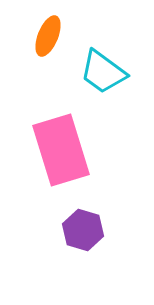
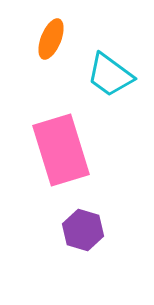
orange ellipse: moved 3 px right, 3 px down
cyan trapezoid: moved 7 px right, 3 px down
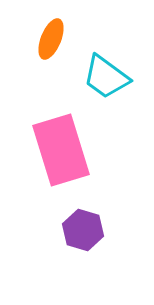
cyan trapezoid: moved 4 px left, 2 px down
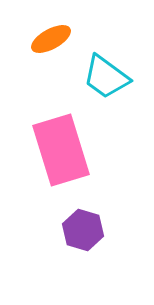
orange ellipse: rotated 39 degrees clockwise
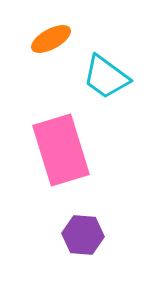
purple hexagon: moved 5 px down; rotated 12 degrees counterclockwise
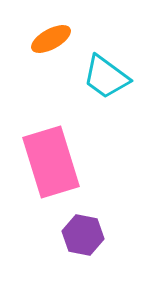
pink rectangle: moved 10 px left, 12 px down
purple hexagon: rotated 6 degrees clockwise
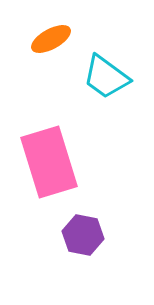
pink rectangle: moved 2 px left
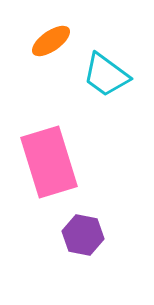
orange ellipse: moved 2 px down; rotated 6 degrees counterclockwise
cyan trapezoid: moved 2 px up
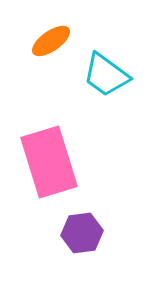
purple hexagon: moved 1 px left, 2 px up; rotated 18 degrees counterclockwise
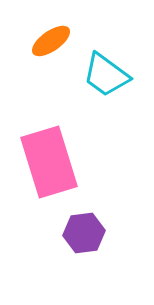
purple hexagon: moved 2 px right
